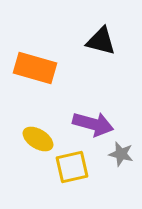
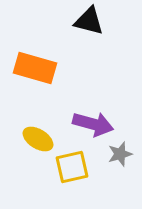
black triangle: moved 12 px left, 20 px up
gray star: moved 1 px left; rotated 30 degrees counterclockwise
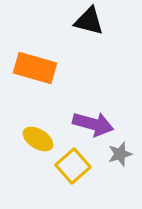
yellow square: moved 1 px right, 1 px up; rotated 28 degrees counterclockwise
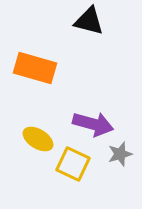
yellow square: moved 2 px up; rotated 24 degrees counterclockwise
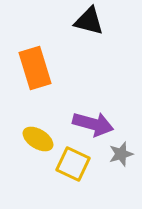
orange rectangle: rotated 57 degrees clockwise
gray star: moved 1 px right
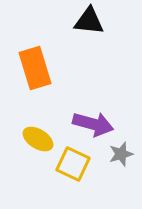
black triangle: rotated 8 degrees counterclockwise
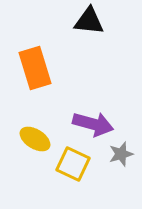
yellow ellipse: moved 3 px left
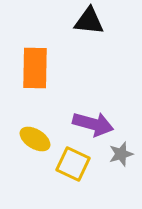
orange rectangle: rotated 18 degrees clockwise
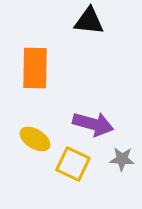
gray star: moved 1 px right, 5 px down; rotated 20 degrees clockwise
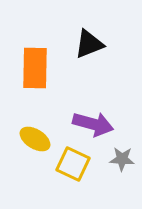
black triangle: moved 23 px down; rotated 28 degrees counterclockwise
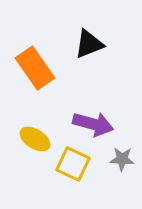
orange rectangle: rotated 36 degrees counterclockwise
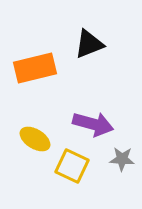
orange rectangle: rotated 69 degrees counterclockwise
yellow square: moved 1 px left, 2 px down
